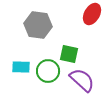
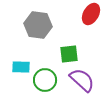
red ellipse: moved 1 px left
green square: rotated 18 degrees counterclockwise
green circle: moved 3 px left, 9 px down
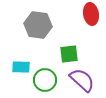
red ellipse: rotated 40 degrees counterclockwise
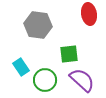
red ellipse: moved 2 px left
cyan rectangle: rotated 54 degrees clockwise
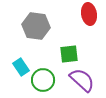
gray hexagon: moved 2 px left, 1 px down
green circle: moved 2 px left
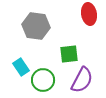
purple semicircle: rotated 76 degrees clockwise
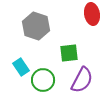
red ellipse: moved 3 px right
gray hexagon: rotated 12 degrees clockwise
green square: moved 1 px up
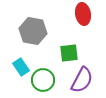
red ellipse: moved 9 px left
gray hexagon: moved 3 px left, 5 px down; rotated 8 degrees counterclockwise
